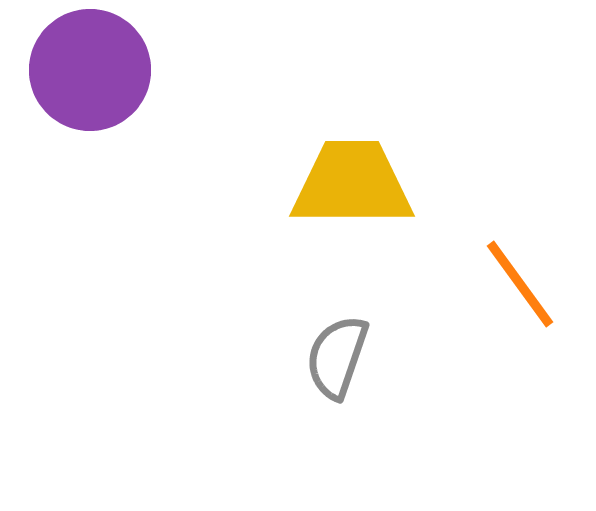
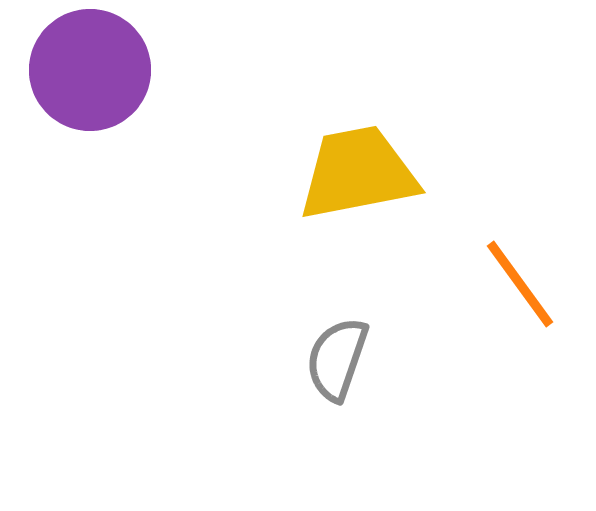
yellow trapezoid: moved 6 px right, 11 px up; rotated 11 degrees counterclockwise
gray semicircle: moved 2 px down
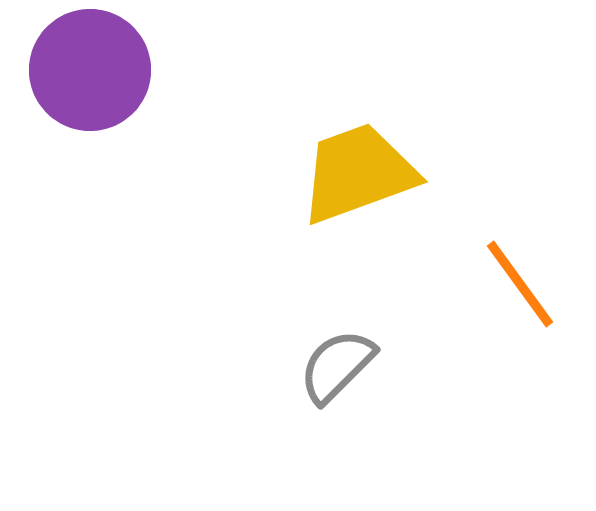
yellow trapezoid: rotated 9 degrees counterclockwise
gray semicircle: moved 7 px down; rotated 26 degrees clockwise
